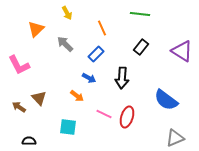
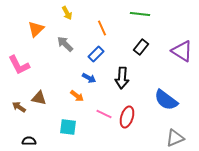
brown triangle: rotated 35 degrees counterclockwise
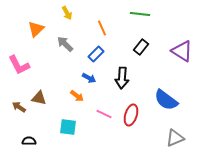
red ellipse: moved 4 px right, 2 px up
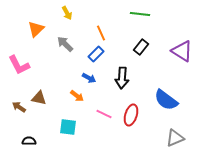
orange line: moved 1 px left, 5 px down
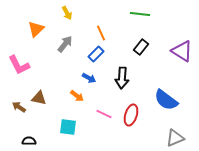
gray arrow: rotated 84 degrees clockwise
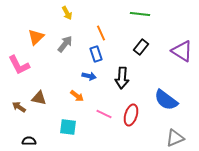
orange triangle: moved 8 px down
blue rectangle: rotated 63 degrees counterclockwise
blue arrow: moved 2 px up; rotated 16 degrees counterclockwise
